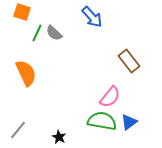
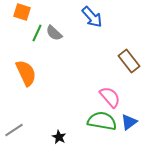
pink semicircle: rotated 80 degrees counterclockwise
gray line: moved 4 px left; rotated 18 degrees clockwise
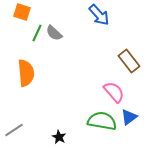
blue arrow: moved 7 px right, 2 px up
orange semicircle: rotated 20 degrees clockwise
pink semicircle: moved 4 px right, 5 px up
blue triangle: moved 5 px up
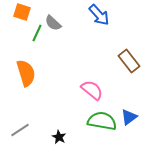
gray semicircle: moved 1 px left, 10 px up
orange semicircle: rotated 12 degrees counterclockwise
pink semicircle: moved 22 px left, 2 px up; rotated 10 degrees counterclockwise
gray line: moved 6 px right
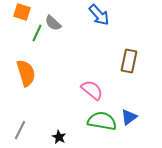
brown rectangle: rotated 50 degrees clockwise
gray line: rotated 30 degrees counterclockwise
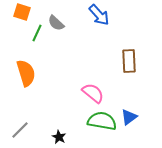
gray semicircle: moved 3 px right
brown rectangle: rotated 15 degrees counterclockwise
pink semicircle: moved 1 px right, 3 px down
gray line: rotated 18 degrees clockwise
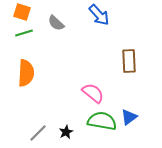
green line: moved 13 px left; rotated 48 degrees clockwise
orange semicircle: rotated 20 degrees clockwise
gray line: moved 18 px right, 3 px down
black star: moved 7 px right, 5 px up; rotated 16 degrees clockwise
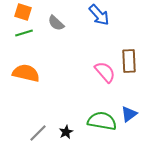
orange square: moved 1 px right
orange semicircle: rotated 80 degrees counterclockwise
pink semicircle: moved 12 px right, 21 px up; rotated 10 degrees clockwise
blue triangle: moved 3 px up
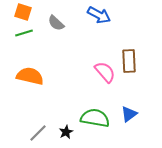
blue arrow: rotated 20 degrees counterclockwise
orange semicircle: moved 4 px right, 3 px down
green semicircle: moved 7 px left, 3 px up
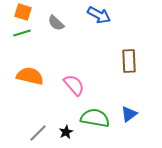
green line: moved 2 px left
pink semicircle: moved 31 px left, 13 px down
